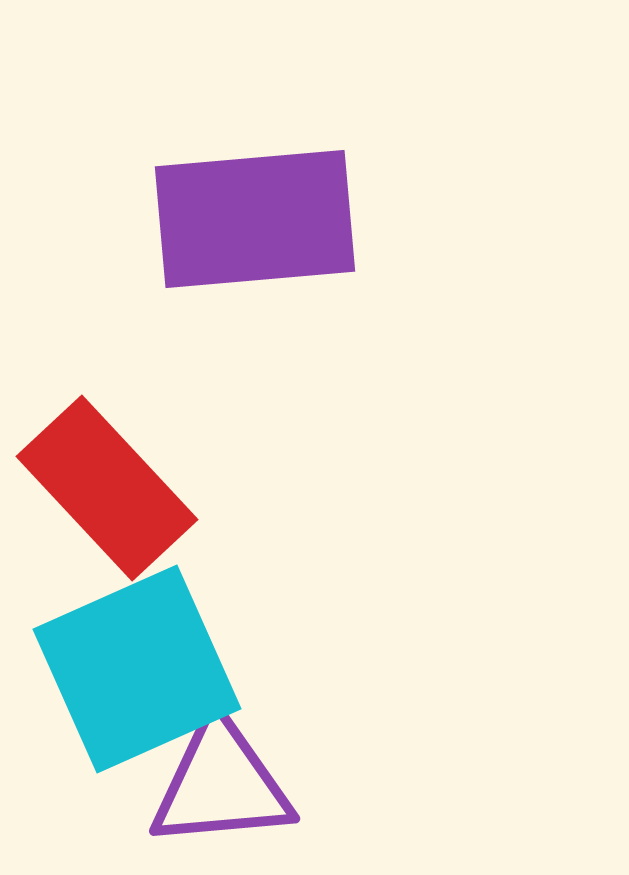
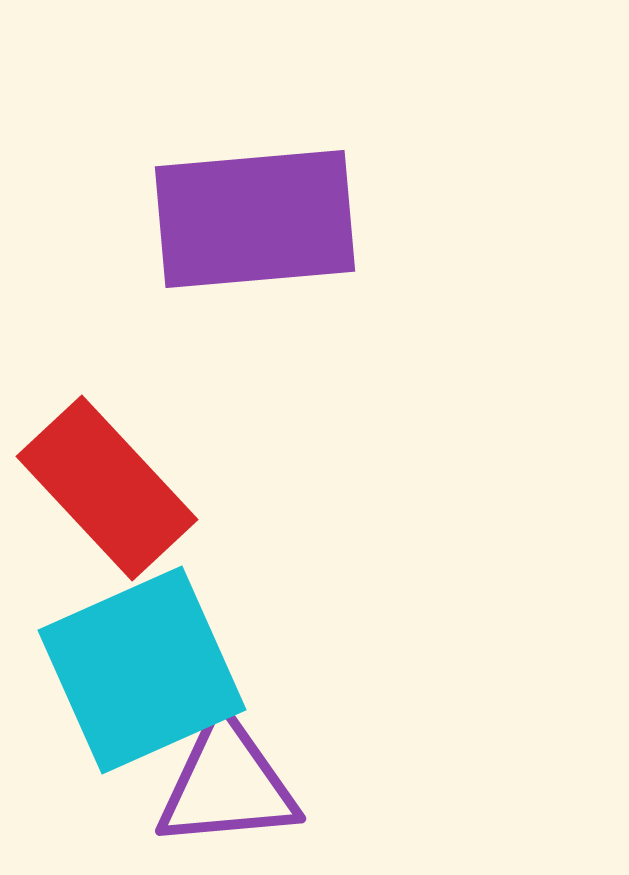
cyan square: moved 5 px right, 1 px down
purple triangle: moved 6 px right
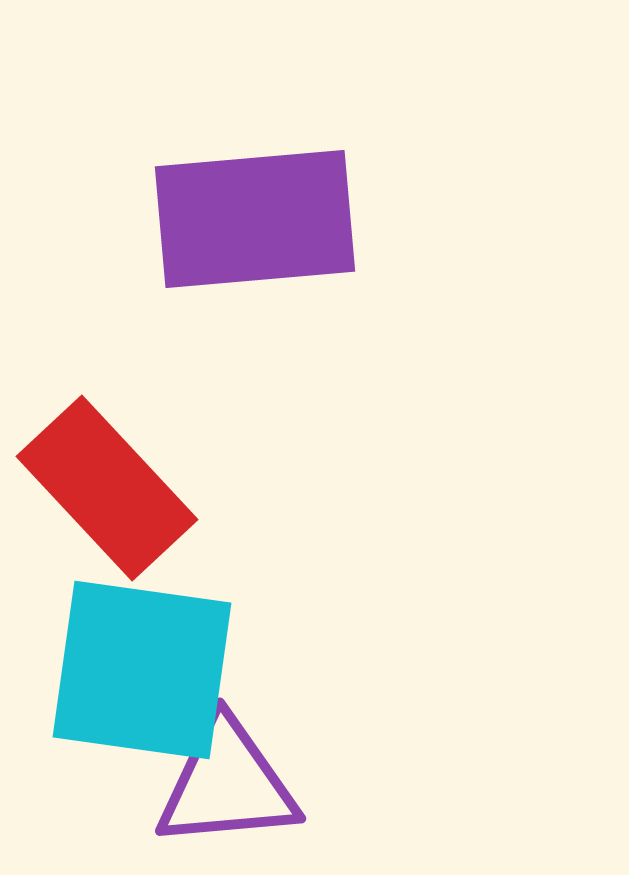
cyan square: rotated 32 degrees clockwise
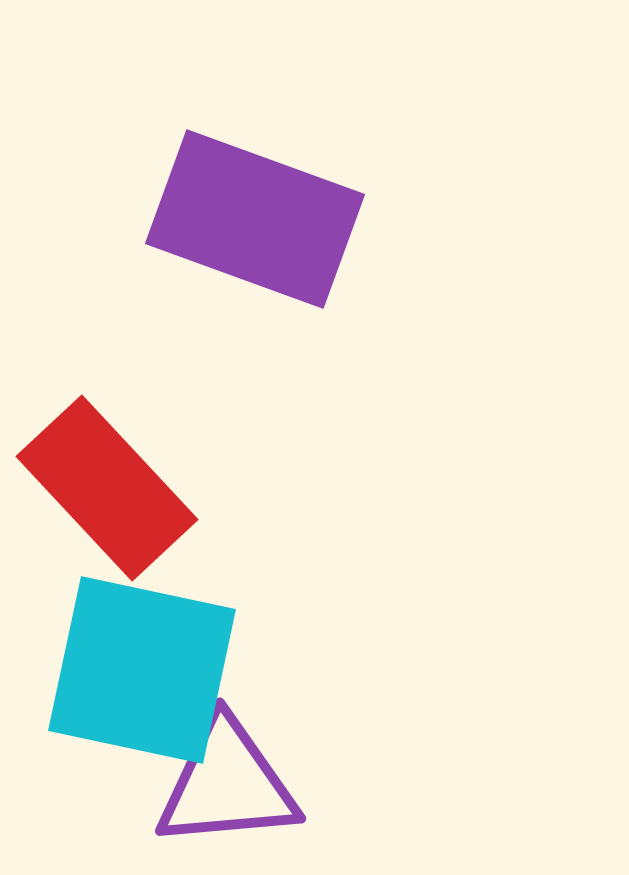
purple rectangle: rotated 25 degrees clockwise
cyan square: rotated 4 degrees clockwise
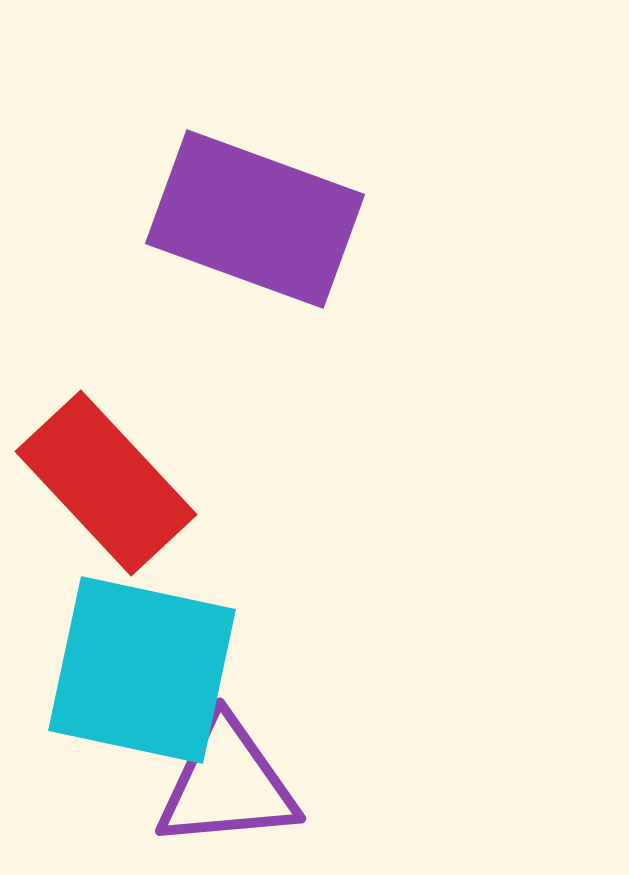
red rectangle: moved 1 px left, 5 px up
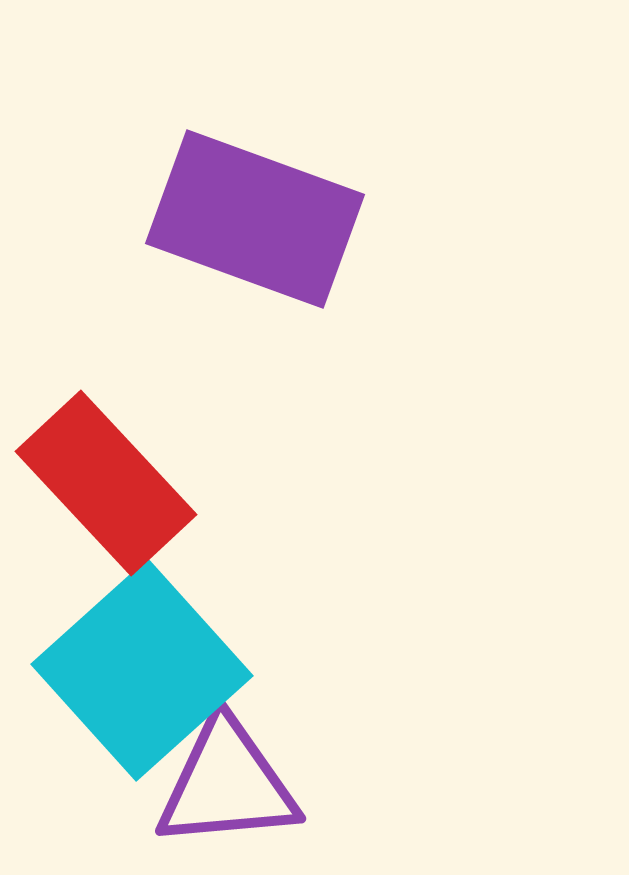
cyan square: rotated 36 degrees clockwise
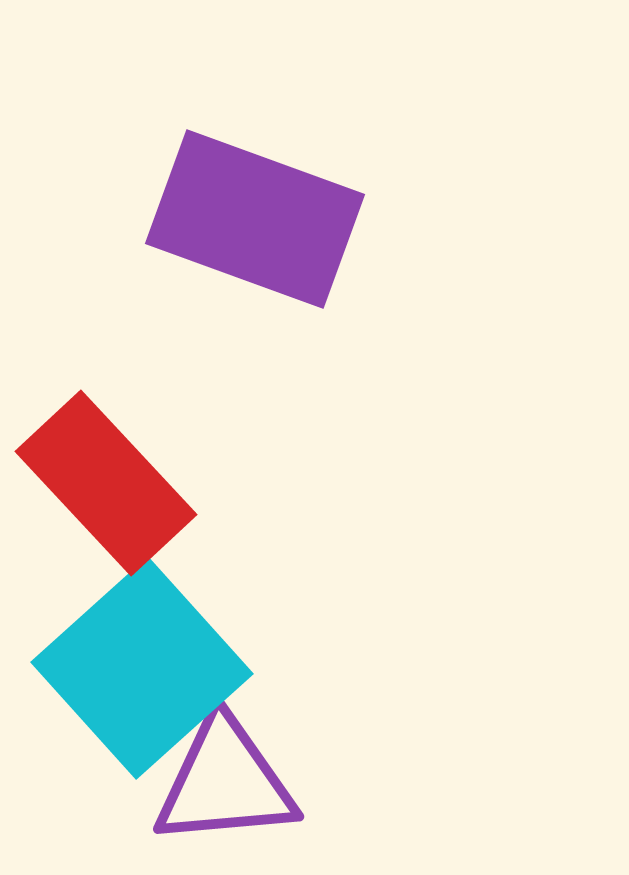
cyan square: moved 2 px up
purple triangle: moved 2 px left, 2 px up
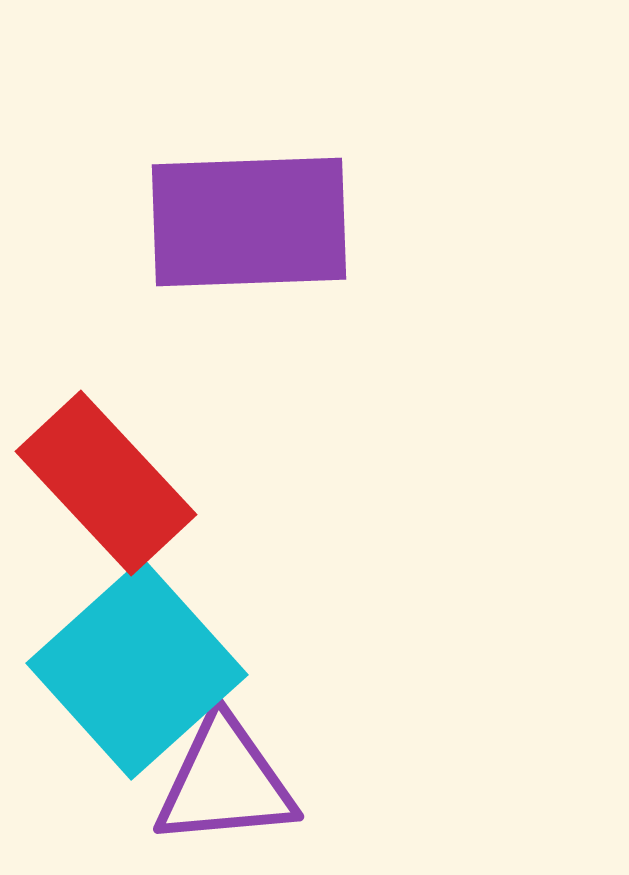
purple rectangle: moved 6 px left, 3 px down; rotated 22 degrees counterclockwise
cyan square: moved 5 px left, 1 px down
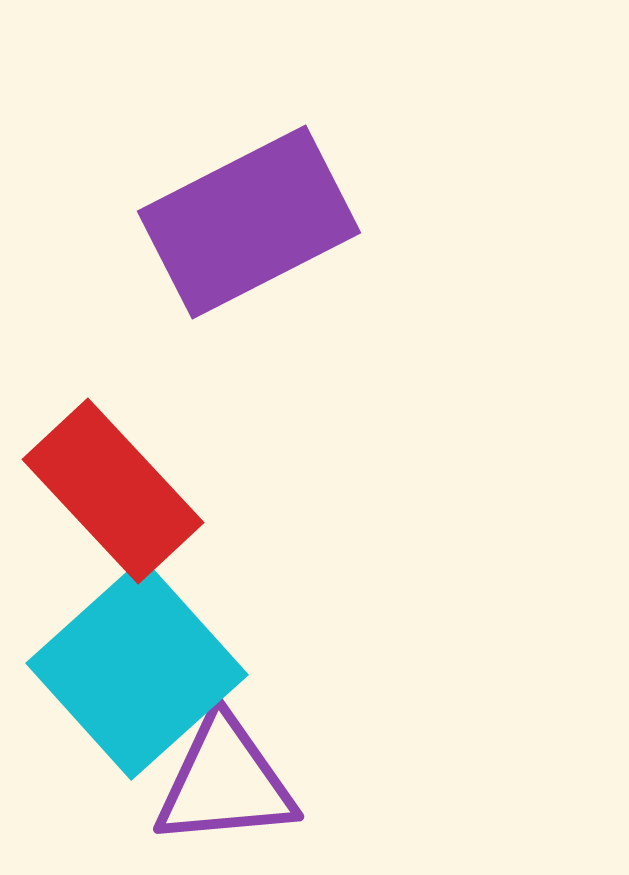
purple rectangle: rotated 25 degrees counterclockwise
red rectangle: moved 7 px right, 8 px down
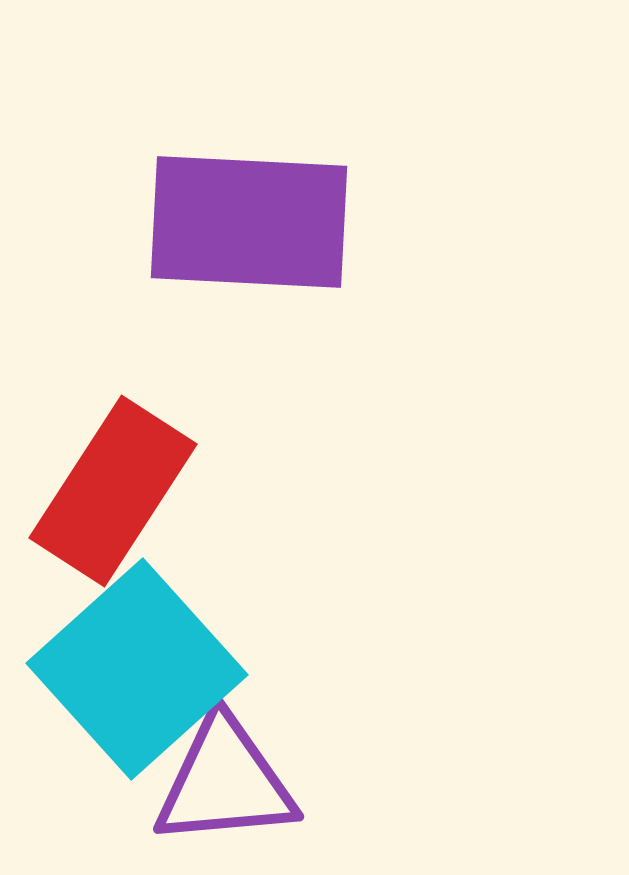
purple rectangle: rotated 30 degrees clockwise
red rectangle: rotated 76 degrees clockwise
